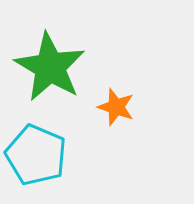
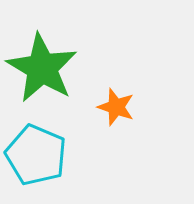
green star: moved 8 px left, 1 px down
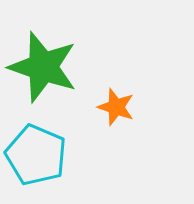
green star: moved 1 px right, 1 px up; rotated 12 degrees counterclockwise
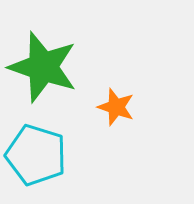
cyan pentagon: rotated 6 degrees counterclockwise
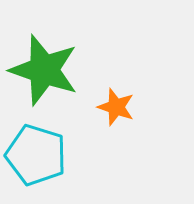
green star: moved 1 px right, 3 px down
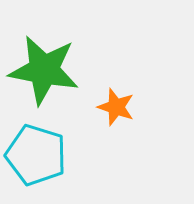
green star: rotated 8 degrees counterclockwise
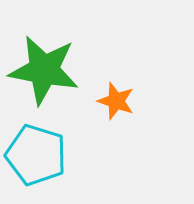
orange star: moved 6 px up
